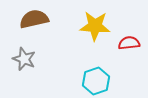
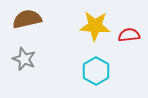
brown semicircle: moved 7 px left
red semicircle: moved 8 px up
cyan hexagon: moved 10 px up; rotated 12 degrees counterclockwise
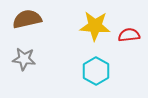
gray star: rotated 15 degrees counterclockwise
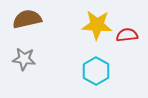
yellow star: moved 2 px right, 1 px up
red semicircle: moved 2 px left
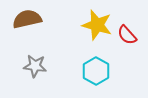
yellow star: rotated 12 degrees clockwise
red semicircle: rotated 125 degrees counterclockwise
gray star: moved 11 px right, 7 px down
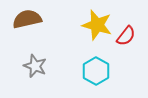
red semicircle: moved 1 px left, 1 px down; rotated 100 degrees counterclockwise
gray star: rotated 15 degrees clockwise
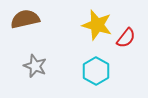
brown semicircle: moved 2 px left
red semicircle: moved 2 px down
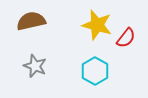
brown semicircle: moved 6 px right, 2 px down
cyan hexagon: moved 1 px left
